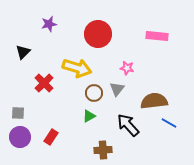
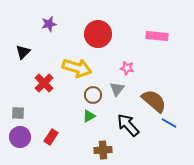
brown circle: moved 1 px left, 2 px down
brown semicircle: rotated 48 degrees clockwise
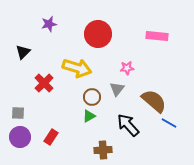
pink star: rotated 16 degrees counterclockwise
brown circle: moved 1 px left, 2 px down
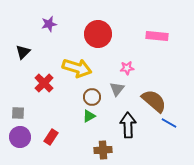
black arrow: rotated 40 degrees clockwise
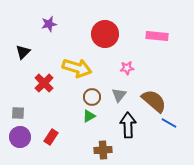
red circle: moved 7 px right
gray triangle: moved 2 px right, 6 px down
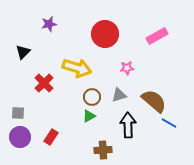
pink rectangle: rotated 35 degrees counterclockwise
gray triangle: rotated 35 degrees clockwise
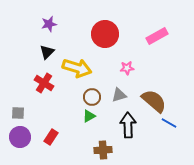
black triangle: moved 24 px right
red cross: rotated 12 degrees counterclockwise
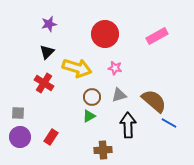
pink star: moved 12 px left; rotated 16 degrees clockwise
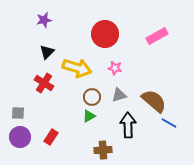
purple star: moved 5 px left, 4 px up
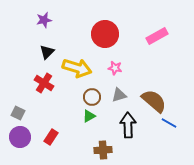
gray square: rotated 24 degrees clockwise
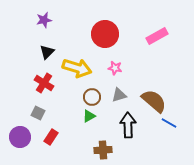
gray square: moved 20 px right
